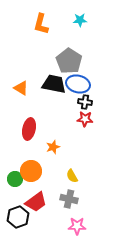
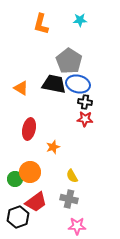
orange circle: moved 1 px left, 1 px down
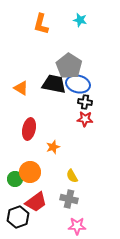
cyan star: rotated 16 degrees clockwise
gray pentagon: moved 5 px down
